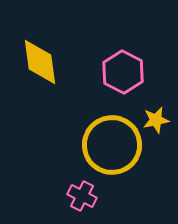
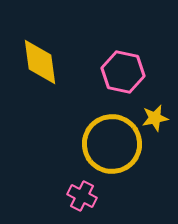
pink hexagon: rotated 15 degrees counterclockwise
yellow star: moved 1 px left, 2 px up
yellow circle: moved 1 px up
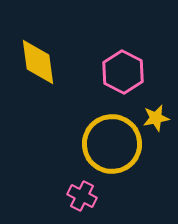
yellow diamond: moved 2 px left
pink hexagon: rotated 15 degrees clockwise
yellow star: moved 1 px right
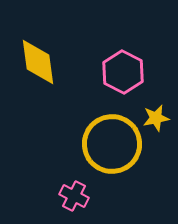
pink cross: moved 8 px left
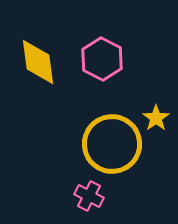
pink hexagon: moved 21 px left, 13 px up
yellow star: rotated 24 degrees counterclockwise
pink cross: moved 15 px right
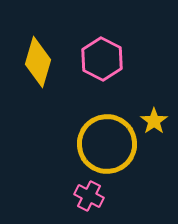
yellow diamond: rotated 24 degrees clockwise
yellow star: moved 2 px left, 3 px down
yellow circle: moved 5 px left
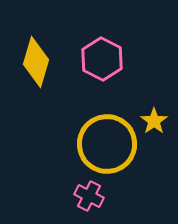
yellow diamond: moved 2 px left
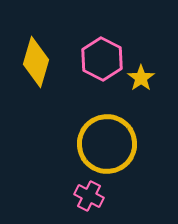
yellow star: moved 13 px left, 43 px up
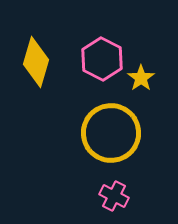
yellow circle: moved 4 px right, 11 px up
pink cross: moved 25 px right
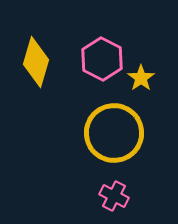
yellow circle: moved 3 px right
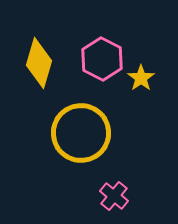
yellow diamond: moved 3 px right, 1 px down
yellow circle: moved 33 px left
pink cross: rotated 12 degrees clockwise
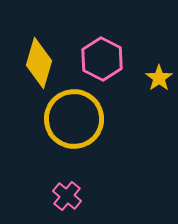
yellow star: moved 18 px right
yellow circle: moved 7 px left, 14 px up
pink cross: moved 47 px left
